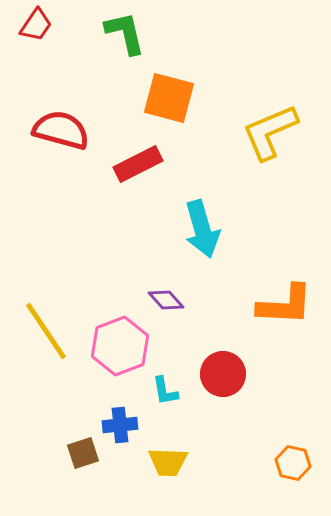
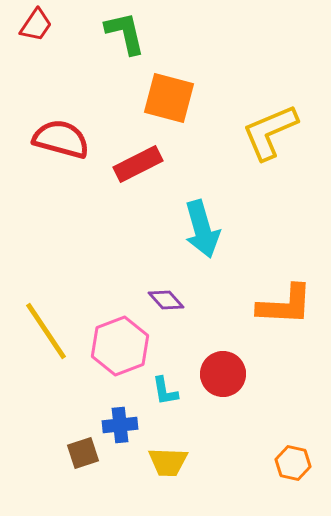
red semicircle: moved 9 px down
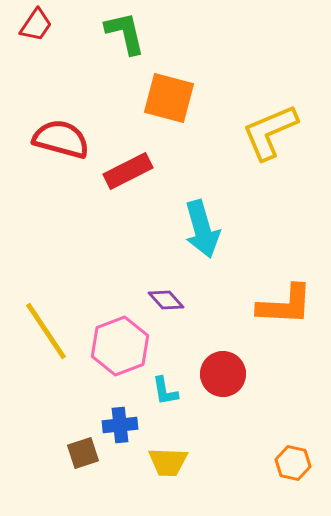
red rectangle: moved 10 px left, 7 px down
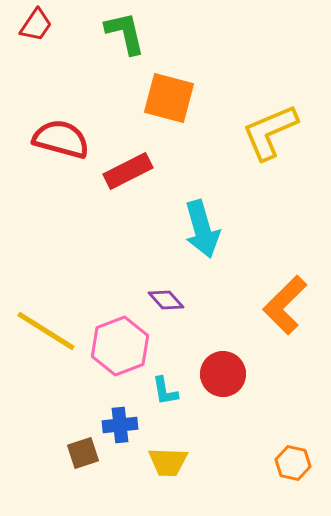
orange L-shape: rotated 132 degrees clockwise
yellow line: rotated 24 degrees counterclockwise
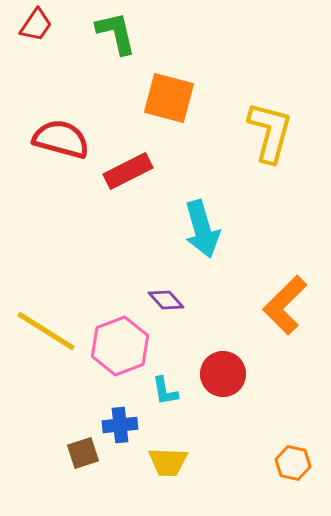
green L-shape: moved 9 px left
yellow L-shape: rotated 128 degrees clockwise
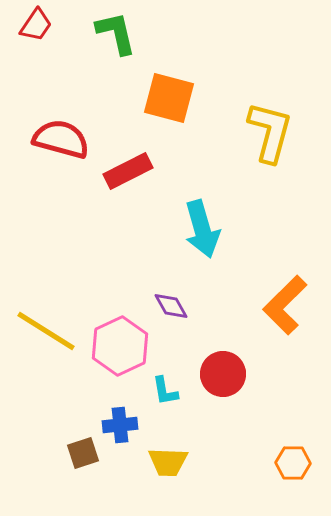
purple diamond: moved 5 px right, 6 px down; rotated 12 degrees clockwise
pink hexagon: rotated 4 degrees counterclockwise
orange hexagon: rotated 12 degrees counterclockwise
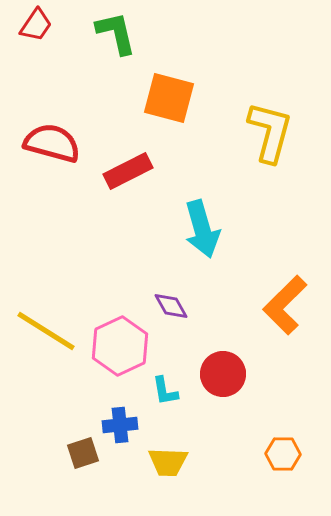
red semicircle: moved 9 px left, 4 px down
orange hexagon: moved 10 px left, 9 px up
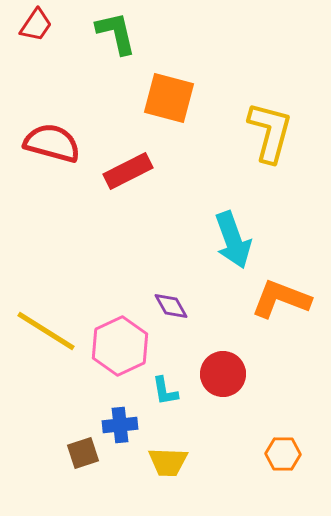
cyan arrow: moved 31 px right, 11 px down; rotated 4 degrees counterclockwise
orange L-shape: moved 4 px left, 6 px up; rotated 66 degrees clockwise
